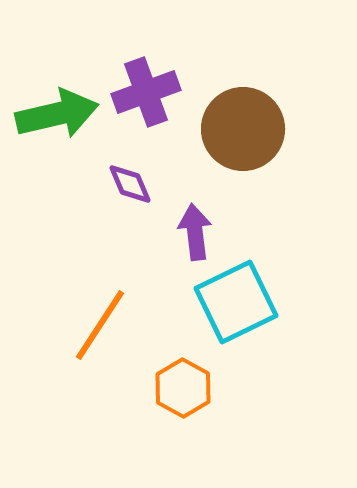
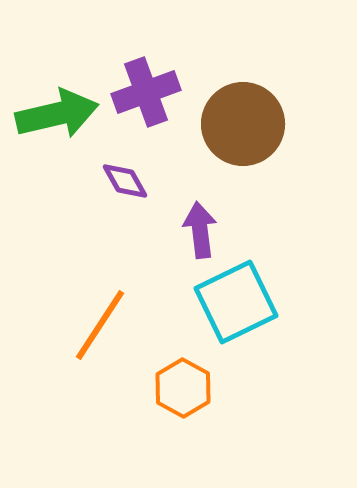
brown circle: moved 5 px up
purple diamond: moved 5 px left, 3 px up; rotated 6 degrees counterclockwise
purple arrow: moved 5 px right, 2 px up
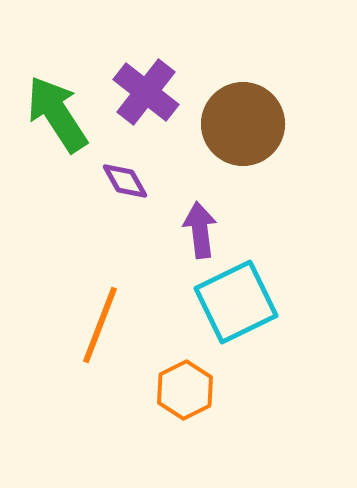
purple cross: rotated 32 degrees counterclockwise
green arrow: rotated 110 degrees counterclockwise
orange line: rotated 12 degrees counterclockwise
orange hexagon: moved 2 px right, 2 px down; rotated 4 degrees clockwise
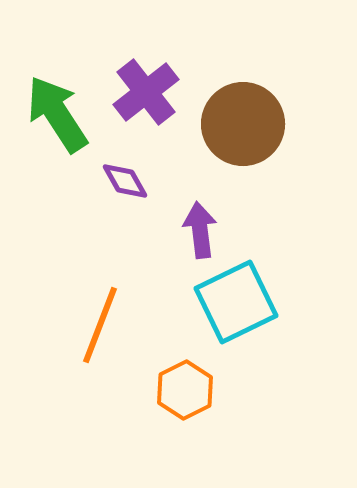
purple cross: rotated 14 degrees clockwise
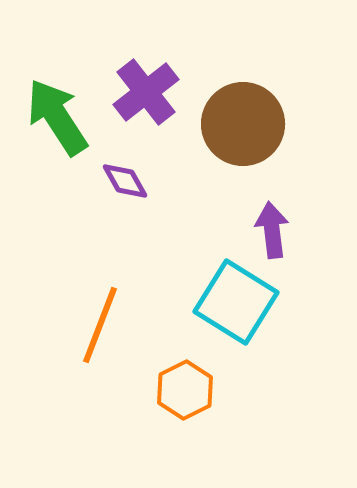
green arrow: moved 3 px down
purple arrow: moved 72 px right
cyan square: rotated 32 degrees counterclockwise
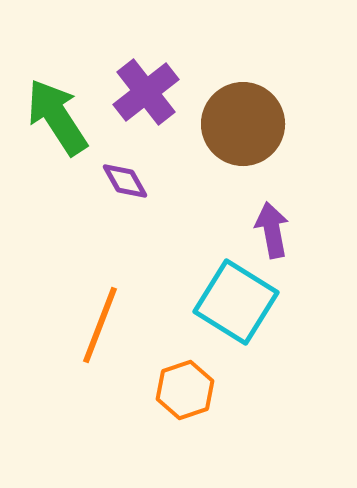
purple arrow: rotated 4 degrees counterclockwise
orange hexagon: rotated 8 degrees clockwise
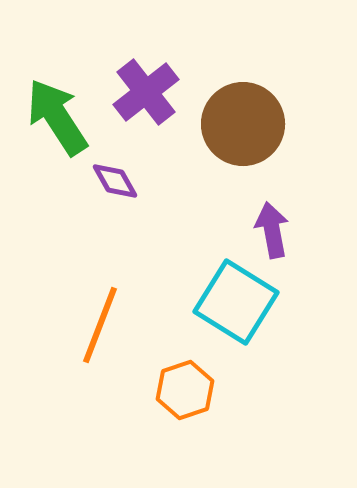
purple diamond: moved 10 px left
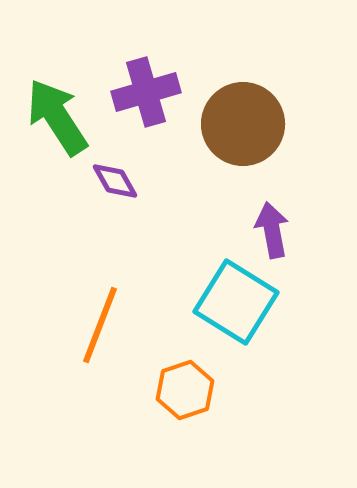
purple cross: rotated 22 degrees clockwise
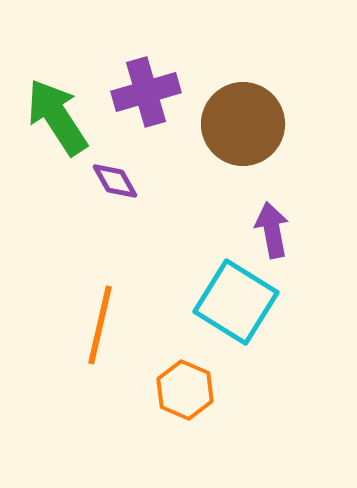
orange line: rotated 8 degrees counterclockwise
orange hexagon: rotated 18 degrees counterclockwise
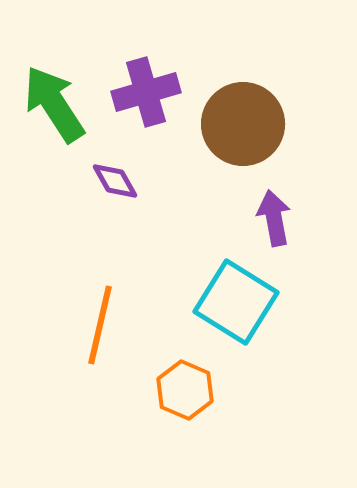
green arrow: moved 3 px left, 13 px up
purple arrow: moved 2 px right, 12 px up
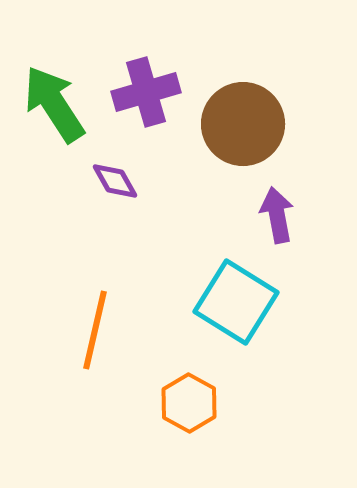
purple arrow: moved 3 px right, 3 px up
orange line: moved 5 px left, 5 px down
orange hexagon: moved 4 px right, 13 px down; rotated 6 degrees clockwise
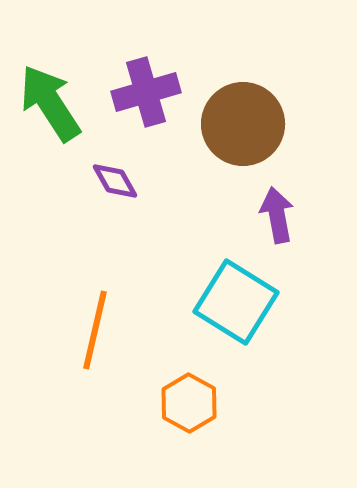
green arrow: moved 4 px left, 1 px up
